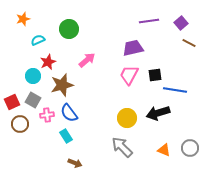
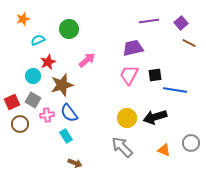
black arrow: moved 3 px left, 4 px down
gray circle: moved 1 px right, 5 px up
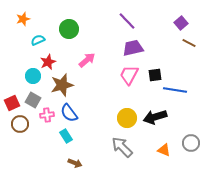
purple line: moved 22 px left; rotated 54 degrees clockwise
red square: moved 1 px down
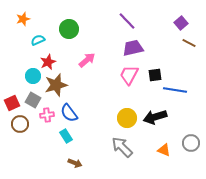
brown star: moved 6 px left
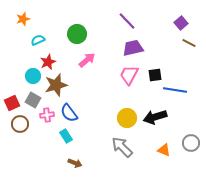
green circle: moved 8 px right, 5 px down
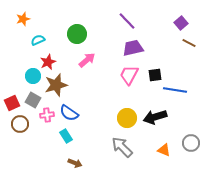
blue semicircle: rotated 18 degrees counterclockwise
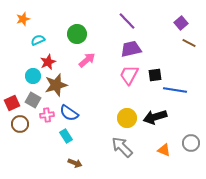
purple trapezoid: moved 2 px left, 1 px down
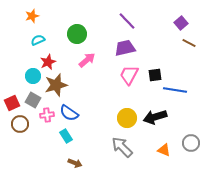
orange star: moved 9 px right, 3 px up
purple trapezoid: moved 6 px left, 1 px up
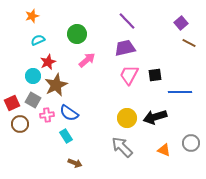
brown star: rotated 10 degrees counterclockwise
blue line: moved 5 px right, 2 px down; rotated 10 degrees counterclockwise
